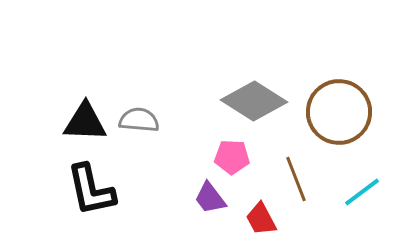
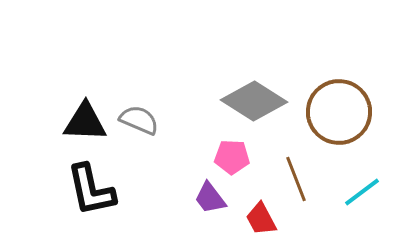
gray semicircle: rotated 18 degrees clockwise
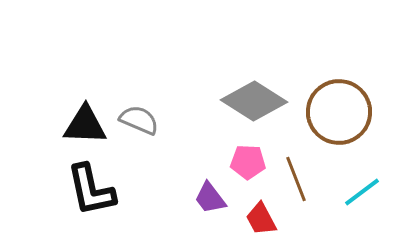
black triangle: moved 3 px down
pink pentagon: moved 16 px right, 5 px down
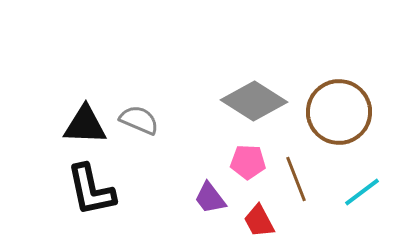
red trapezoid: moved 2 px left, 2 px down
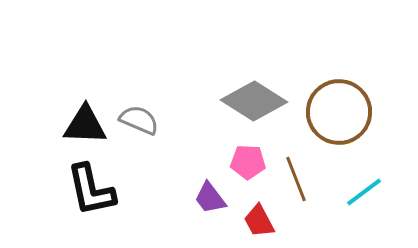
cyan line: moved 2 px right
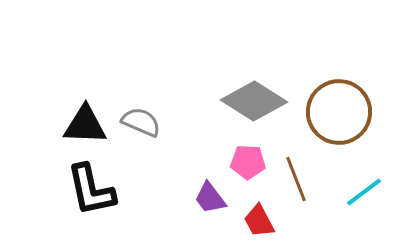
gray semicircle: moved 2 px right, 2 px down
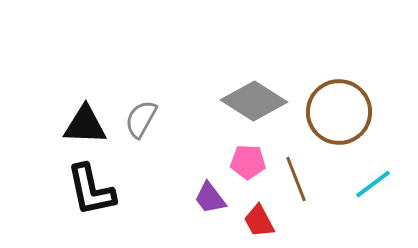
gray semicircle: moved 3 px up; rotated 84 degrees counterclockwise
cyan line: moved 9 px right, 8 px up
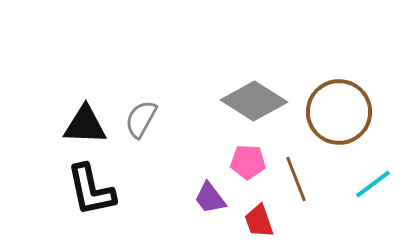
red trapezoid: rotated 9 degrees clockwise
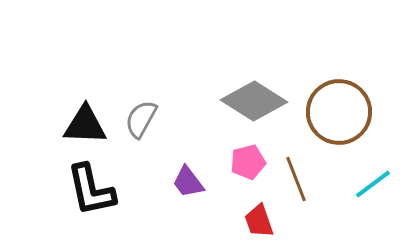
pink pentagon: rotated 16 degrees counterclockwise
purple trapezoid: moved 22 px left, 16 px up
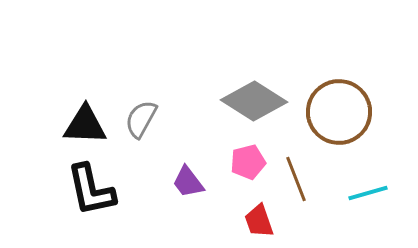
cyan line: moved 5 px left, 9 px down; rotated 21 degrees clockwise
